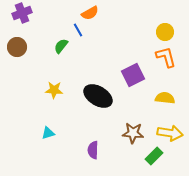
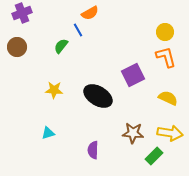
yellow semicircle: moved 3 px right; rotated 18 degrees clockwise
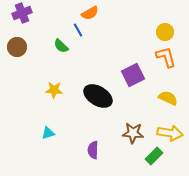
green semicircle: rotated 84 degrees counterclockwise
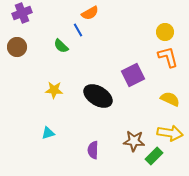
orange L-shape: moved 2 px right
yellow semicircle: moved 2 px right, 1 px down
brown star: moved 1 px right, 8 px down
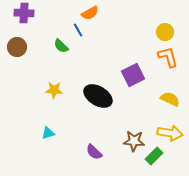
purple cross: moved 2 px right; rotated 24 degrees clockwise
purple semicircle: moved 1 px right, 2 px down; rotated 48 degrees counterclockwise
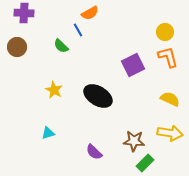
purple square: moved 10 px up
yellow star: rotated 24 degrees clockwise
green rectangle: moved 9 px left, 7 px down
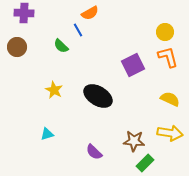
cyan triangle: moved 1 px left, 1 px down
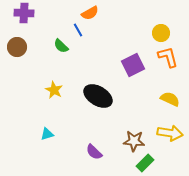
yellow circle: moved 4 px left, 1 px down
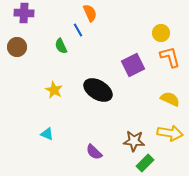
orange semicircle: rotated 84 degrees counterclockwise
green semicircle: rotated 21 degrees clockwise
orange L-shape: moved 2 px right
black ellipse: moved 6 px up
cyan triangle: rotated 40 degrees clockwise
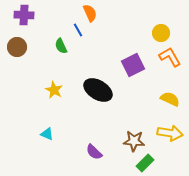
purple cross: moved 2 px down
orange L-shape: rotated 15 degrees counterclockwise
